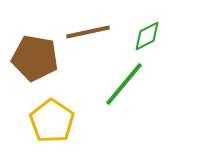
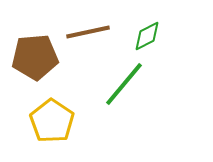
brown pentagon: moved 1 px up; rotated 15 degrees counterclockwise
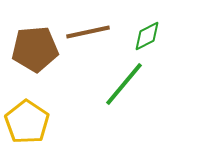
brown pentagon: moved 8 px up
yellow pentagon: moved 25 px left, 1 px down
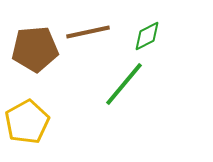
yellow pentagon: rotated 9 degrees clockwise
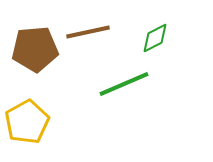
green diamond: moved 8 px right, 2 px down
green line: rotated 27 degrees clockwise
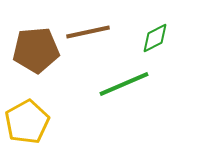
brown pentagon: moved 1 px right, 1 px down
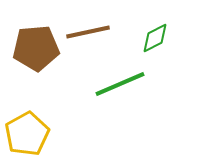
brown pentagon: moved 2 px up
green line: moved 4 px left
yellow pentagon: moved 12 px down
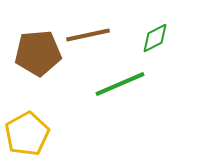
brown line: moved 3 px down
brown pentagon: moved 2 px right, 5 px down
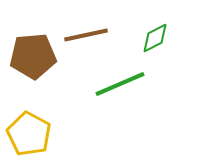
brown line: moved 2 px left
brown pentagon: moved 5 px left, 3 px down
yellow pentagon: moved 2 px right; rotated 15 degrees counterclockwise
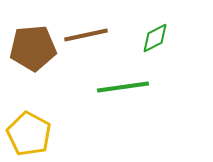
brown pentagon: moved 8 px up
green line: moved 3 px right, 3 px down; rotated 15 degrees clockwise
